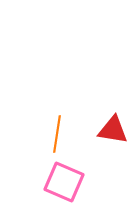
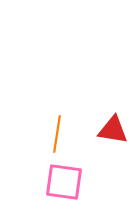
pink square: rotated 15 degrees counterclockwise
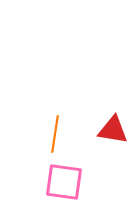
orange line: moved 2 px left
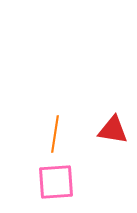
pink square: moved 8 px left; rotated 12 degrees counterclockwise
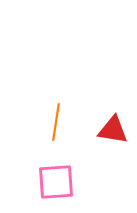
orange line: moved 1 px right, 12 px up
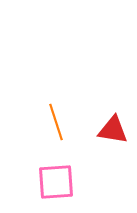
orange line: rotated 27 degrees counterclockwise
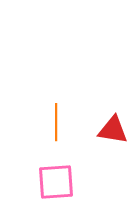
orange line: rotated 18 degrees clockwise
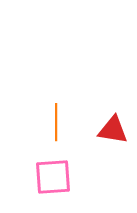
pink square: moved 3 px left, 5 px up
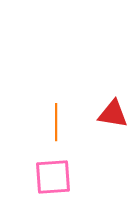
red triangle: moved 16 px up
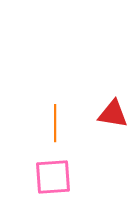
orange line: moved 1 px left, 1 px down
